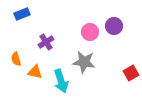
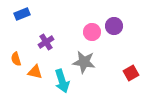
pink circle: moved 2 px right
cyan arrow: moved 1 px right
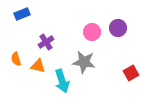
purple circle: moved 4 px right, 2 px down
orange triangle: moved 3 px right, 6 px up
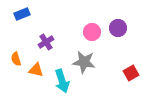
orange triangle: moved 2 px left, 4 px down
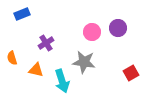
purple cross: moved 1 px down
orange semicircle: moved 4 px left, 1 px up
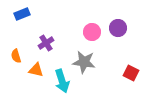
orange semicircle: moved 4 px right, 2 px up
red square: rotated 35 degrees counterclockwise
